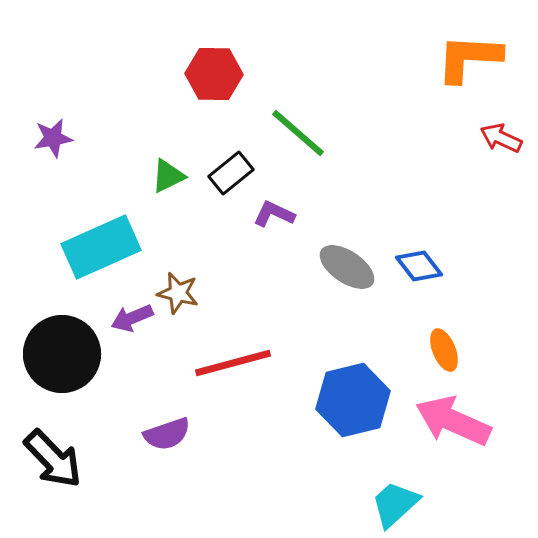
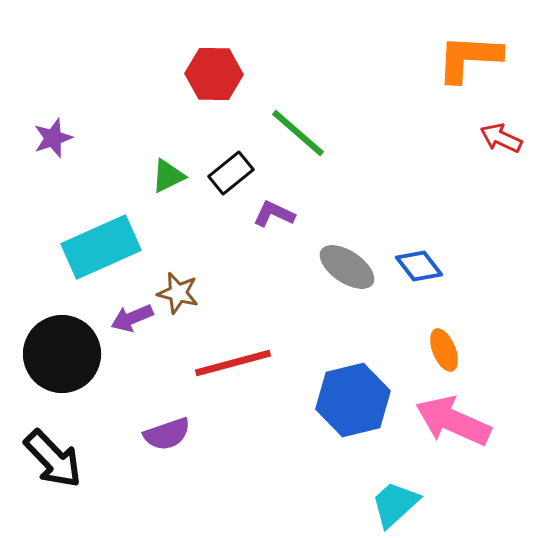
purple star: rotated 9 degrees counterclockwise
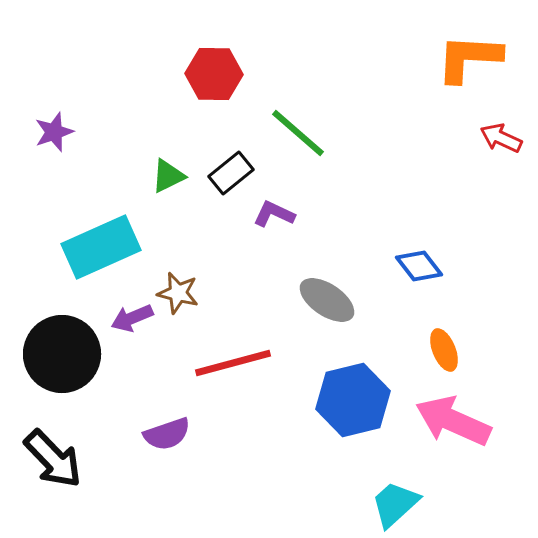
purple star: moved 1 px right, 6 px up
gray ellipse: moved 20 px left, 33 px down
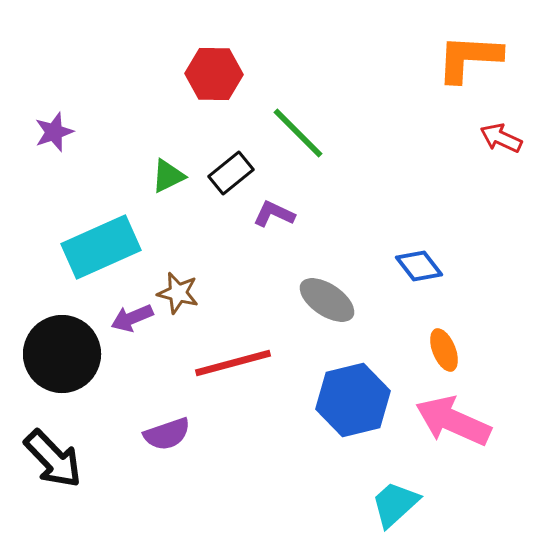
green line: rotated 4 degrees clockwise
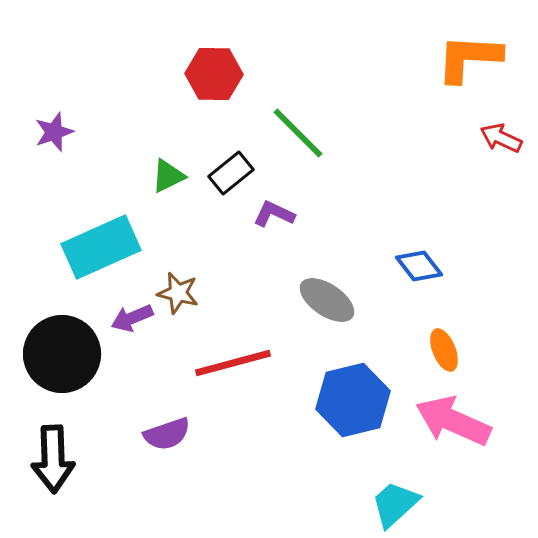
black arrow: rotated 42 degrees clockwise
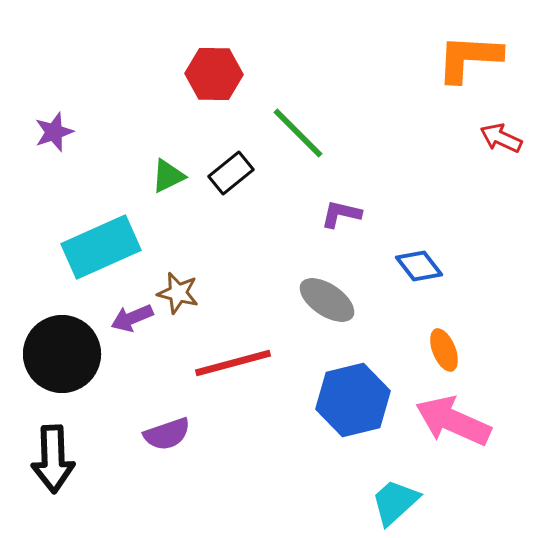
purple L-shape: moved 67 px right; rotated 12 degrees counterclockwise
cyan trapezoid: moved 2 px up
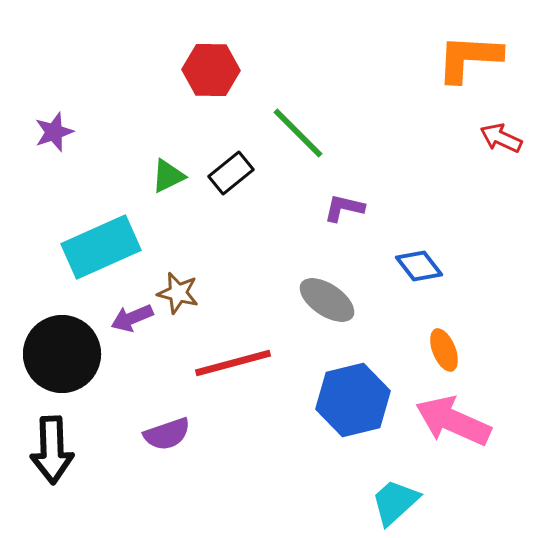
red hexagon: moved 3 px left, 4 px up
purple L-shape: moved 3 px right, 6 px up
black arrow: moved 1 px left, 9 px up
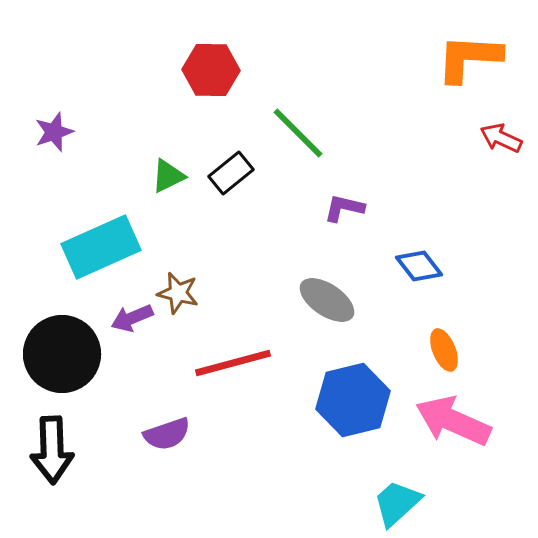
cyan trapezoid: moved 2 px right, 1 px down
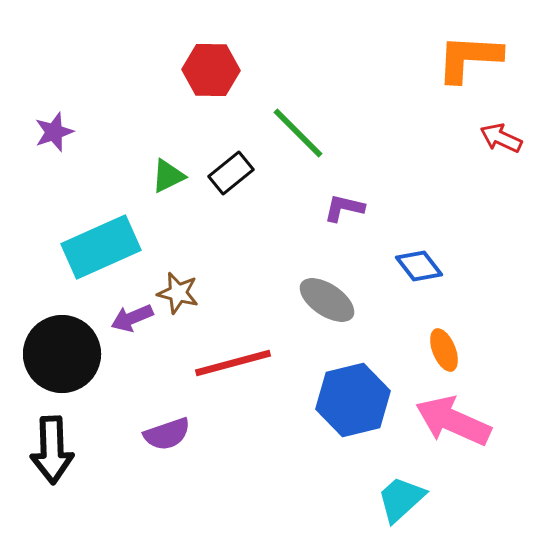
cyan trapezoid: moved 4 px right, 4 px up
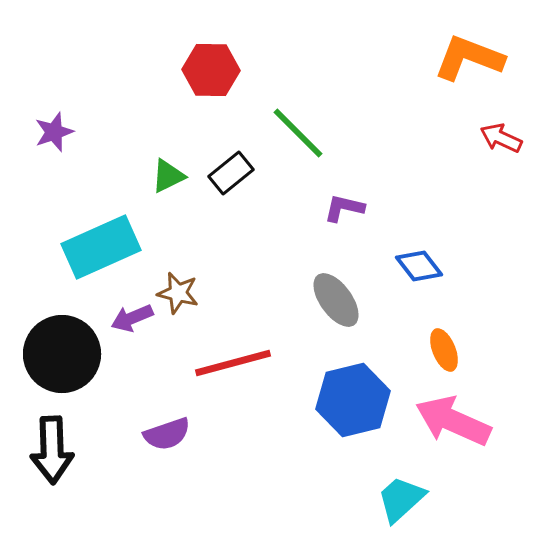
orange L-shape: rotated 18 degrees clockwise
gray ellipse: moved 9 px right; rotated 20 degrees clockwise
